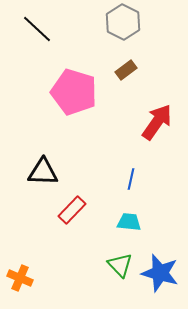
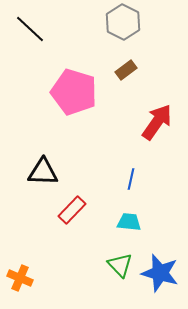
black line: moved 7 px left
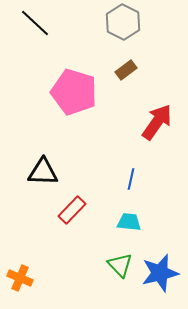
black line: moved 5 px right, 6 px up
blue star: rotated 30 degrees counterclockwise
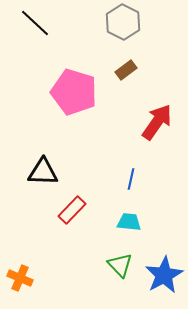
blue star: moved 4 px right, 2 px down; rotated 15 degrees counterclockwise
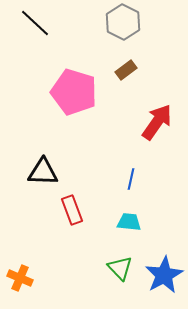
red rectangle: rotated 64 degrees counterclockwise
green triangle: moved 3 px down
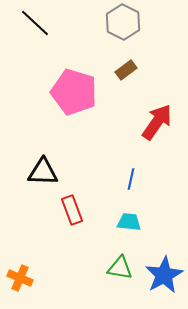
green triangle: rotated 36 degrees counterclockwise
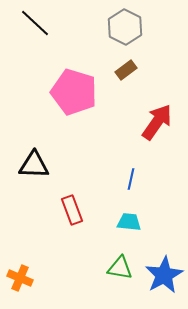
gray hexagon: moved 2 px right, 5 px down
black triangle: moved 9 px left, 7 px up
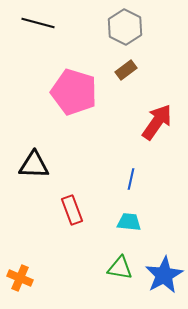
black line: moved 3 px right; rotated 28 degrees counterclockwise
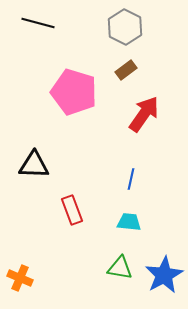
red arrow: moved 13 px left, 8 px up
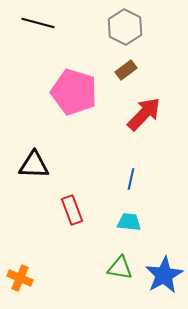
red arrow: rotated 9 degrees clockwise
